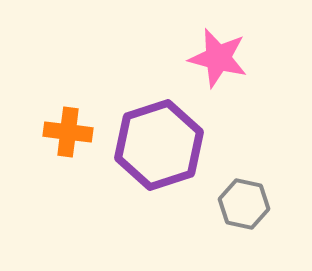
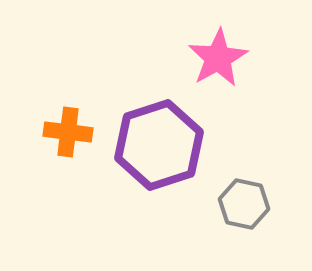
pink star: rotated 28 degrees clockwise
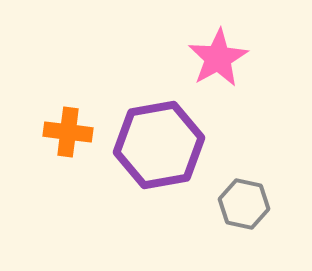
purple hexagon: rotated 8 degrees clockwise
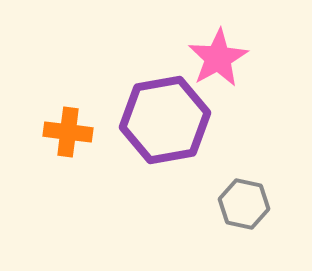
purple hexagon: moved 6 px right, 25 px up
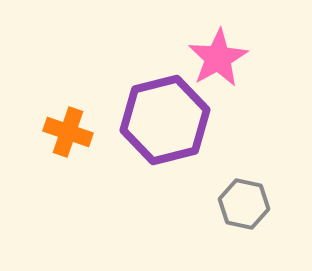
purple hexagon: rotated 4 degrees counterclockwise
orange cross: rotated 12 degrees clockwise
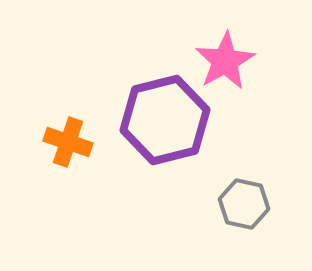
pink star: moved 7 px right, 3 px down
orange cross: moved 10 px down
